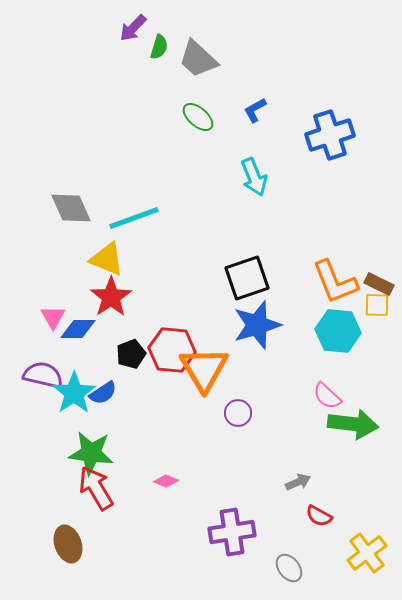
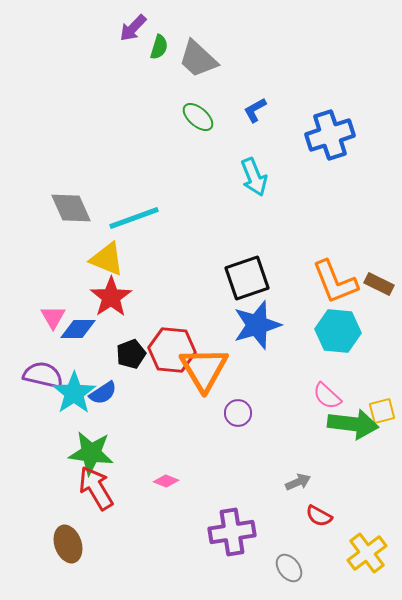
yellow square: moved 5 px right, 106 px down; rotated 16 degrees counterclockwise
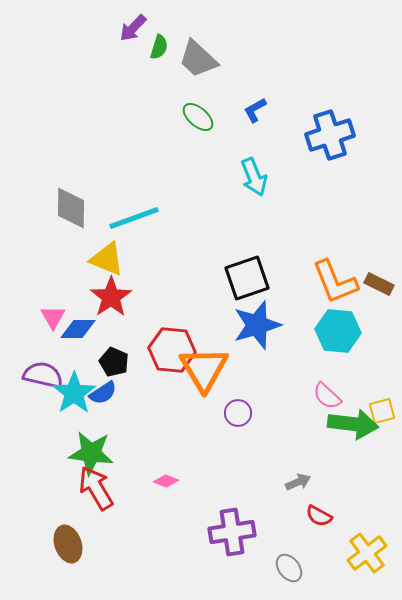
gray diamond: rotated 24 degrees clockwise
black pentagon: moved 17 px left, 8 px down; rotated 28 degrees counterclockwise
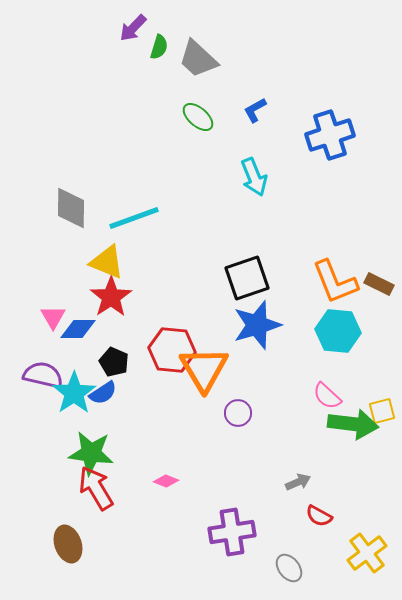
yellow triangle: moved 3 px down
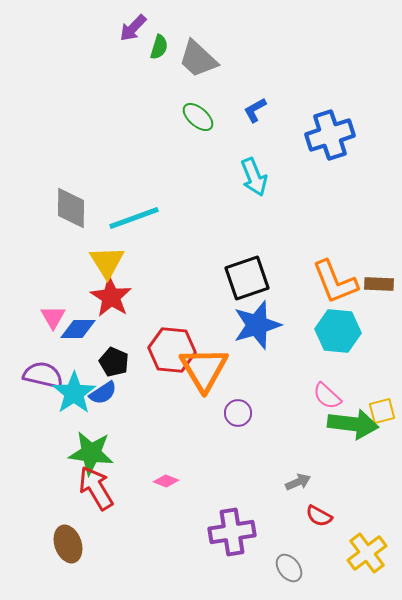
yellow triangle: rotated 36 degrees clockwise
brown rectangle: rotated 24 degrees counterclockwise
red star: rotated 6 degrees counterclockwise
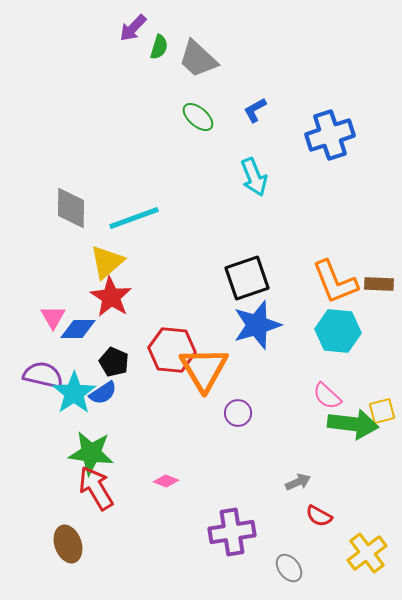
yellow triangle: rotated 21 degrees clockwise
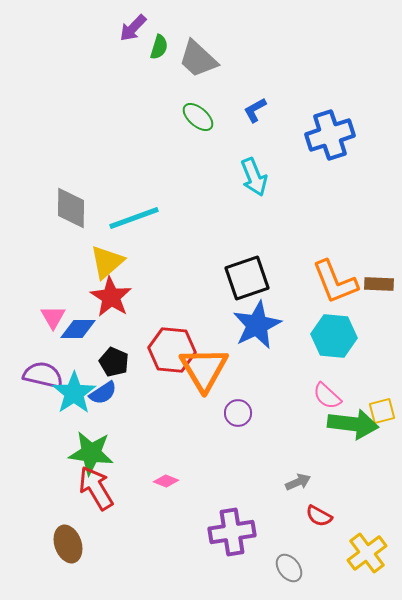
blue star: rotated 9 degrees counterclockwise
cyan hexagon: moved 4 px left, 5 px down
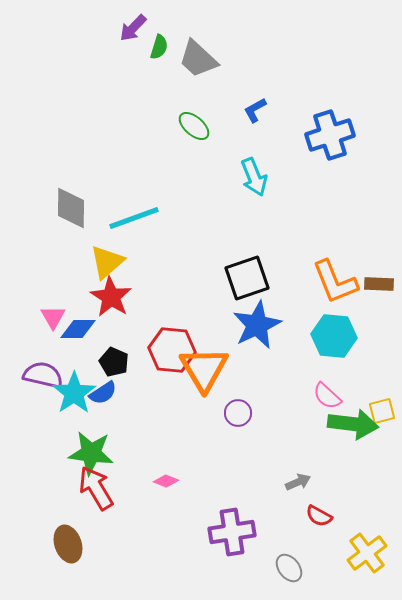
green ellipse: moved 4 px left, 9 px down
